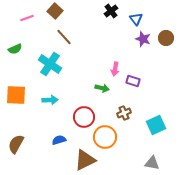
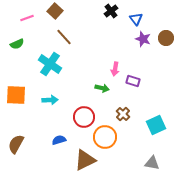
green semicircle: moved 2 px right, 5 px up
brown cross: moved 1 px left, 1 px down; rotated 24 degrees counterclockwise
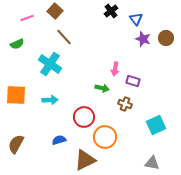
brown cross: moved 2 px right, 10 px up; rotated 24 degrees counterclockwise
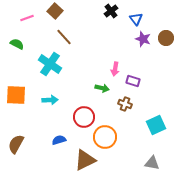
green semicircle: rotated 128 degrees counterclockwise
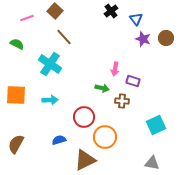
brown cross: moved 3 px left, 3 px up; rotated 16 degrees counterclockwise
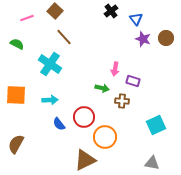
blue semicircle: moved 16 px up; rotated 112 degrees counterclockwise
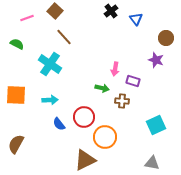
purple star: moved 13 px right, 21 px down
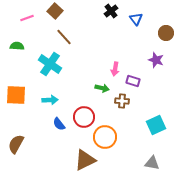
brown circle: moved 5 px up
green semicircle: moved 2 px down; rotated 24 degrees counterclockwise
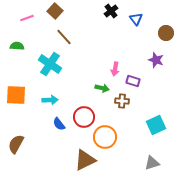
gray triangle: rotated 28 degrees counterclockwise
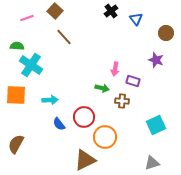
cyan cross: moved 19 px left, 1 px down
